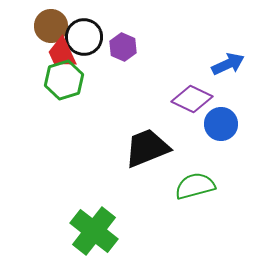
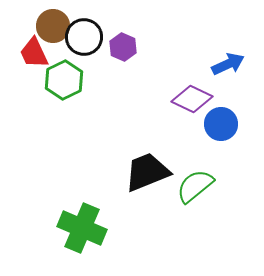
brown circle: moved 2 px right
red trapezoid: moved 28 px left
green hexagon: rotated 9 degrees counterclockwise
black trapezoid: moved 24 px down
green semicircle: rotated 24 degrees counterclockwise
green cross: moved 12 px left, 3 px up; rotated 15 degrees counterclockwise
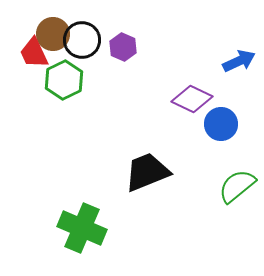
brown circle: moved 8 px down
black circle: moved 2 px left, 3 px down
blue arrow: moved 11 px right, 3 px up
green semicircle: moved 42 px right
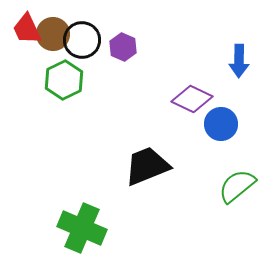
red trapezoid: moved 7 px left, 24 px up
blue arrow: rotated 116 degrees clockwise
black trapezoid: moved 6 px up
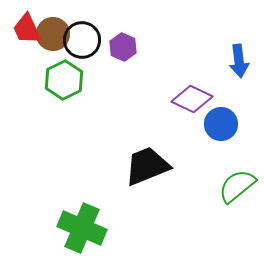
blue arrow: rotated 8 degrees counterclockwise
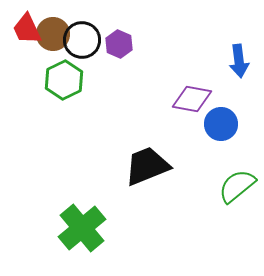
purple hexagon: moved 4 px left, 3 px up
purple diamond: rotated 15 degrees counterclockwise
green cross: rotated 27 degrees clockwise
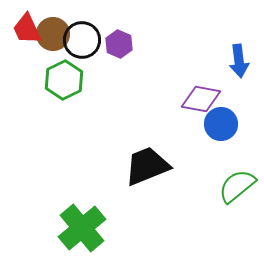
purple diamond: moved 9 px right
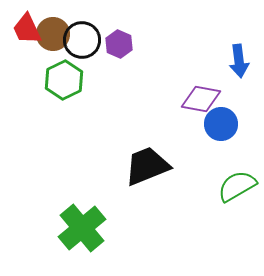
green semicircle: rotated 9 degrees clockwise
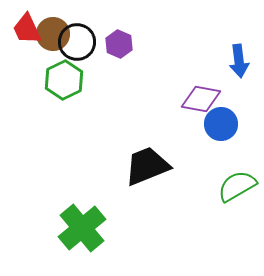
black circle: moved 5 px left, 2 px down
